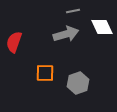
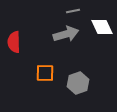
red semicircle: rotated 20 degrees counterclockwise
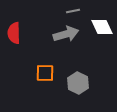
red semicircle: moved 9 px up
gray hexagon: rotated 15 degrees counterclockwise
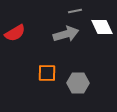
gray line: moved 2 px right
red semicircle: moved 1 px right; rotated 120 degrees counterclockwise
orange square: moved 2 px right
gray hexagon: rotated 25 degrees counterclockwise
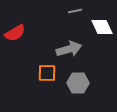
gray arrow: moved 3 px right, 15 px down
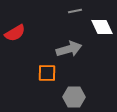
gray hexagon: moved 4 px left, 14 px down
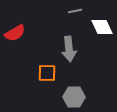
gray arrow: rotated 100 degrees clockwise
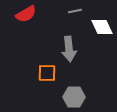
red semicircle: moved 11 px right, 19 px up
